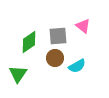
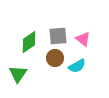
pink triangle: moved 13 px down
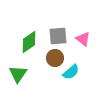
cyan semicircle: moved 6 px left, 6 px down; rotated 12 degrees counterclockwise
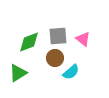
green diamond: rotated 15 degrees clockwise
green triangle: moved 1 px up; rotated 24 degrees clockwise
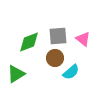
green triangle: moved 2 px left, 1 px down
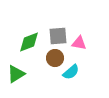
pink triangle: moved 4 px left, 4 px down; rotated 28 degrees counterclockwise
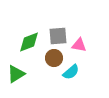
pink triangle: moved 2 px down
brown circle: moved 1 px left
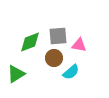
green diamond: moved 1 px right
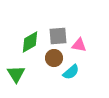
green diamond: rotated 10 degrees counterclockwise
green triangle: rotated 30 degrees counterclockwise
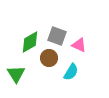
gray square: moved 1 px left; rotated 24 degrees clockwise
pink triangle: rotated 14 degrees clockwise
brown circle: moved 5 px left
cyan semicircle: rotated 18 degrees counterclockwise
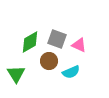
gray square: moved 3 px down
brown circle: moved 3 px down
cyan semicircle: rotated 36 degrees clockwise
